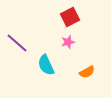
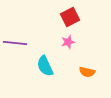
purple line: moved 2 px left; rotated 35 degrees counterclockwise
cyan semicircle: moved 1 px left, 1 px down
orange semicircle: rotated 42 degrees clockwise
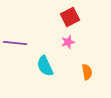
orange semicircle: rotated 112 degrees counterclockwise
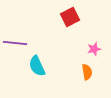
pink star: moved 26 px right, 7 px down
cyan semicircle: moved 8 px left
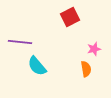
purple line: moved 5 px right, 1 px up
cyan semicircle: rotated 15 degrees counterclockwise
orange semicircle: moved 1 px left, 3 px up
